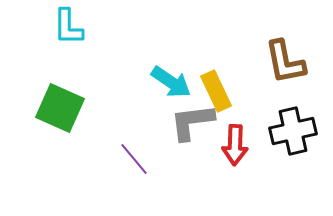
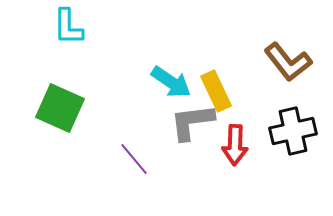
brown L-shape: moved 3 px right; rotated 27 degrees counterclockwise
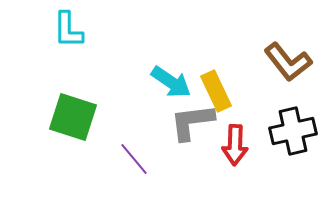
cyan L-shape: moved 3 px down
green square: moved 13 px right, 9 px down; rotated 6 degrees counterclockwise
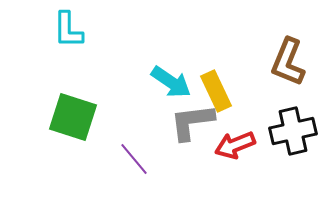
brown L-shape: rotated 60 degrees clockwise
red arrow: rotated 66 degrees clockwise
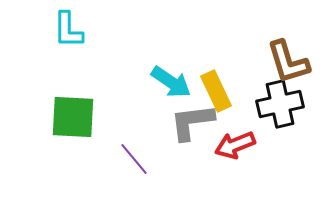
brown L-shape: rotated 39 degrees counterclockwise
green square: rotated 15 degrees counterclockwise
black cross: moved 13 px left, 27 px up
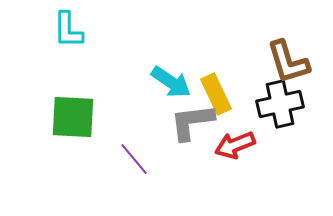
yellow rectangle: moved 3 px down
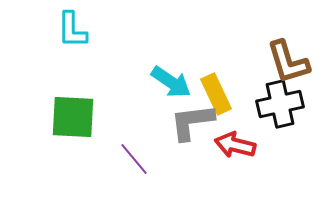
cyan L-shape: moved 4 px right
red arrow: rotated 36 degrees clockwise
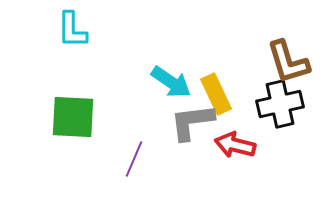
purple line: rotated 63 degrees clockwise
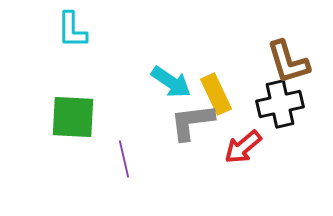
red arrow: moved 8 px right, 2 px down; rotated 54 degrees counterclockwise
purple line: moved 10 px left; rotated 36 degrees counterclockwise
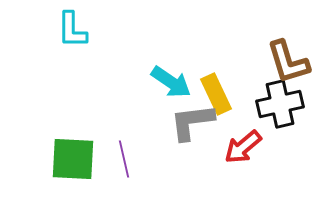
green square: moved 42 px down
